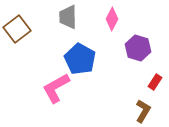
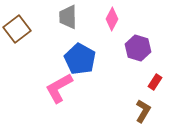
pink L-shape: moved 3 px right
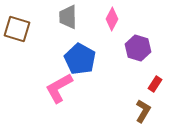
brown square: rotated 36 degrees counterclockwise
red rectangle: moved 2 px down
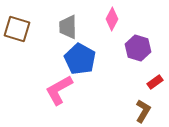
gray trapezoid: moved 10 px down
red rectangle: moved 2 px up; rotated 21 degrees clockwise
pink L-shape: moved 2 px down
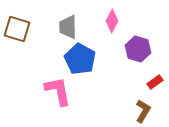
pink diamond: moved 2 px down
purple hexagon: moved 1 px down
pink L-shape: moved 1 px left, 1 px down; rotated 108 degrees clockwise
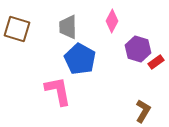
red rectangle: moved 1 px right, 20 px up
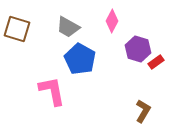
gray trapezoid: rotated 60 degrees counterclockwise
pink L-shape: moved 6 px left
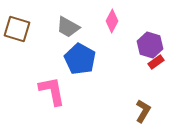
purple hexagon: moved 12 px right, 4 px up
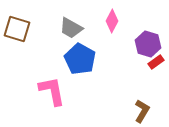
gray trapezoid: moved 3 px right, 1 px down
purple hexagon: moved 2 px left, 1 px up
brown L-shape: moved 1 px left
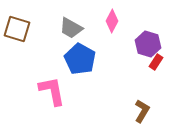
red rectangle: rotated 21 degrees counterclockwise
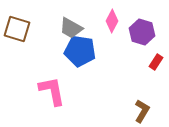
purple hexagon: moved 6 px left, 12 px up
blue pentagon: moved 8 px up; rotated 20 degrees counterclockwise
